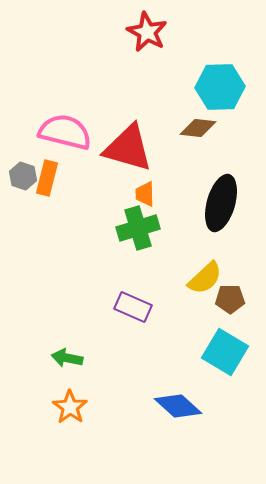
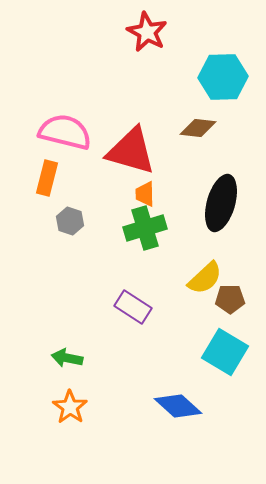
cyan hexagon: moved 3 px right, 10 px up
red triangle: moved 3 px right, 3 px down
gray hexagon: moved 47 px right, 45 px down
green cross: moved 7 px right
purple rectangle: rotated 9 degrees clockwise
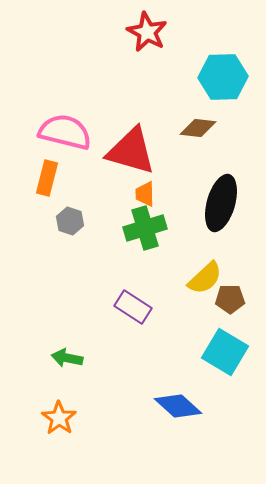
orange star: moved 11 px left, 11 px down
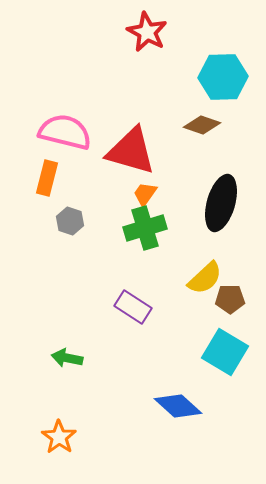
brown diamond: moved 4 px right, 3 px up; rotated 12 degrees clockwise
orange trapezoid: rotated 36 degrees clockwise
orange star: moved 19 px down
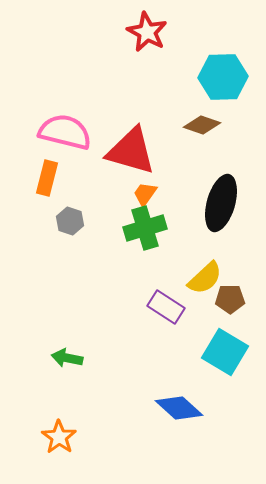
purple rectangle: moved 33 px right
blue diamond: moved 1 px right, 2 px down
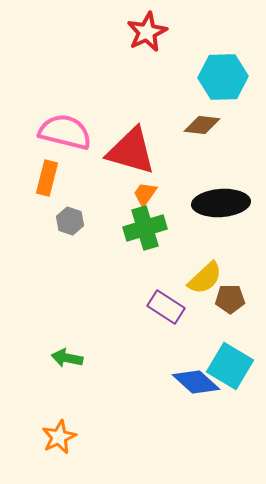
red star: rotated 18 degrees clockwise
brown diamond: rotated 12 degrees counterclockwise
black ellipse: rotated 70 degrees clockwise
cyan square: moved 5 px right, 14 px down
blue diamond: moved 17 px right, 26 px up
orange star: rotated 12 degrees clockwise
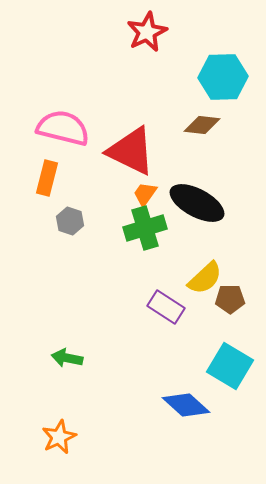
pink semicircle: moved 2 px left, 4 px up
red triangle: rotated 10 degrees clockwise
black ellipse: moved 24 px left; rotated 32 degrees clockwise
blue diamond: moved 10 px left, 23 px down
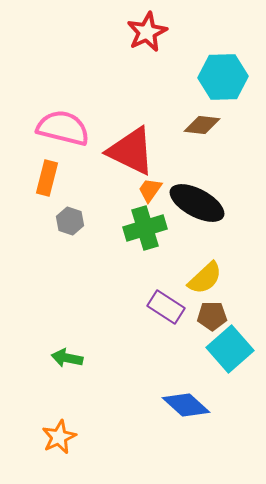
orange trapezoid: moved 5 px right, 4 px up
brown pentagon: moved 18 px left, 17 px down
cyan square: moved 17 px up; rotated 18 degrees clockwise
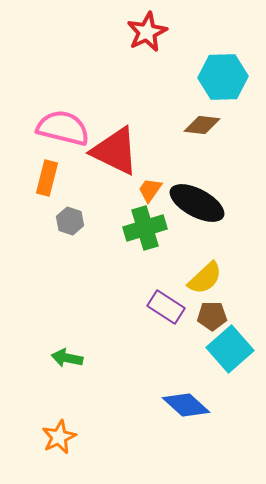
red triangle: moved 16 px left
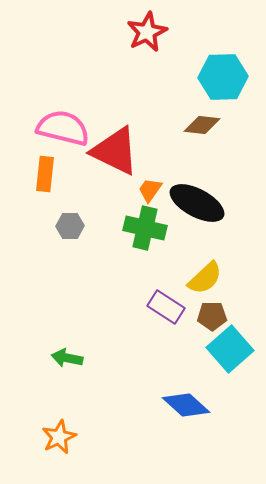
orange rectangle: moved 2 px left, 4 px up; rotated 8 degrees counterclockwise
gray hexagon: moved 5 px down; rotated 20 degrees counterclockwise
green cross: rotated 30 degrees clockwise
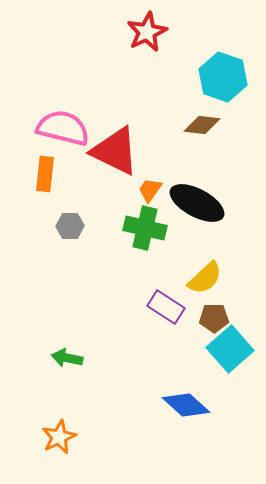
cyan hexagon: rotated 21 degrees clockwise
brown pentagon: moved 2 px right, 2 px down
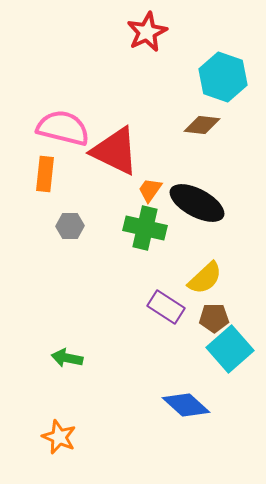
orange star: rotated 24 degrees counterclockwise
